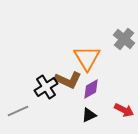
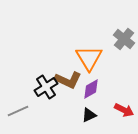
orange triangle: moved 2 px right
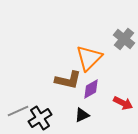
orange triangle: rotated 16 degrees clockwise
brown L-shape: rotated 12 degrees counterclockwise
black cross: moved 6 px left, 31 px down
red arrow: moved 1 px left, 7 px up
black triangle: moved 7 px left
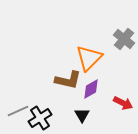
black triangle: rotated 35 degrees counterclockwise
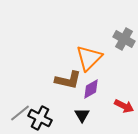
gray cross: rotated 10 degrees counterclockwise
red arrow: moved 1 px right, 3 px down
gray line: moved 2 px right, 2 px down; rotated 15 degrees counterclockwise
black cross: rotated 30 degrees counterclockwise
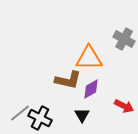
orange triangle: rotated 44 degrees clockwise
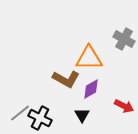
brown L-shape: moved 2 px left, 1 px up; rotated 16 degrees clockwise
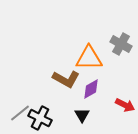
gray cross: moved 3 px left, 5 px down
red arrow: moved 1 px right, 1 px up
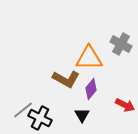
purple diamond: rotated 20 degrees counterclockwise
gray line: moved 3 px right, 3 px up
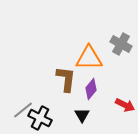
brown L-shape: rotated 112 degrees counterclockwise
